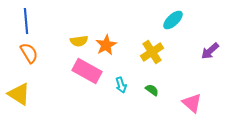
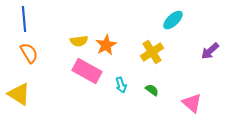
blue line: moved 2 px left, 2 px up
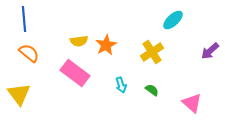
orange semicircle: rotated 20 degrees counterclockwise
pink rectangle: moved 12 px left, 2 px down; rotated 8 degrees clockwise
yellow triangle: rotated 20 degrees clockwise
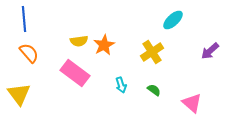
orange star: moved 2 px left
orange semicircle: rotated 10 degrees clockwise
green semicircle: moved 2 px right
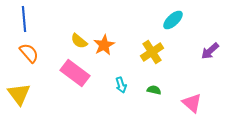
yellow semicircle: rotated 48 degrees clockwise
green semicircle: rotated 24 degrees counterclockwise
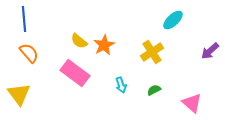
green semicircle: rotated 40 degrees counterclockwise
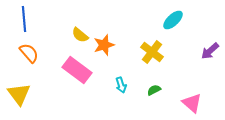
yellow semicircle: moved 1 px right, 6 px up
orange star: rotated 10 degrees clockwise
yellow cross: rotated 20 degrees counterclockwise
pink rectangle: moved 2 px right, 3 px up
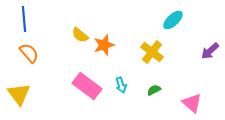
pink rectangle: moved 10 px right, 16 px down
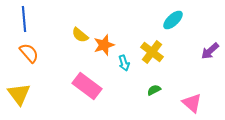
cyan arrow: moved 3 px right, 22 px up
